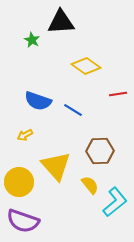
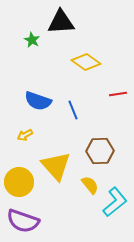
yellow diamond: moved 4 px up
blue line: rotated 36 degrees clockwise
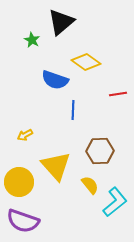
black triangle: rotated 36 degrees counterclockwise
blue semicircle: moved 17 px right, 21 px up
blue line: rotated 24 degrees clockwise
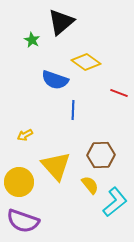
red line: moved 1 px right, 1 px up; rotated 30 degrees clockwise
brown hexagon: moved 1 px right, 4 px down
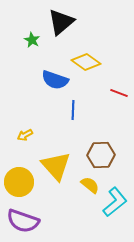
yellow semicircle: rotated 12 degrees counterclockwise
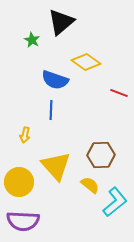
blue line: moved 22 px left
yellow arrow: rotated 49 degrees counterclockwise
purple semicircle: rotated 16 degrees counterclockwise
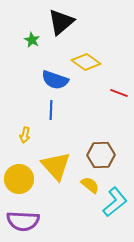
yellow circle: moved 3 px up
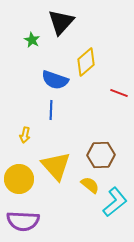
black triangle: rotated 8 degrees counterclockwise
yellow diamond: rotated 76 degrees counterclockwise
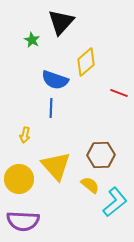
blue line: moved 2 px up
